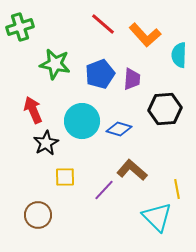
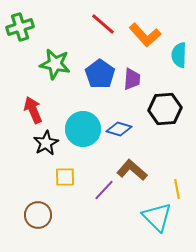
blue pentagon: rotated 16 degrees counterclockwise
cyan circle: moved 1 px right, 8 px down
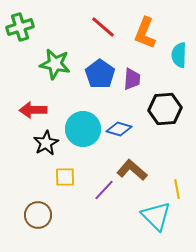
red line: moved 3 px down
orange L-shape: moved 2 px up; rotated 64 degrees clockwise
red arrow: rotated 68 degrees counterclockwise
cyan triangle: moved 1 px left, 1 px up
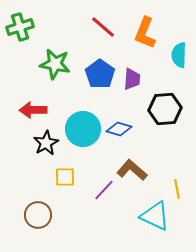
cyan triangle: moved 1 px left; rotated 20 degrees counterclockwise
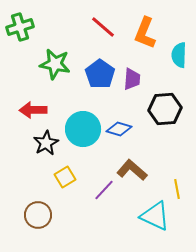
yellow square: rotated 30 degrees counterclockwise
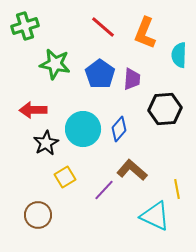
green cross: moved 5 px right, 1 px up
blue diamond: rotated 65 degrees counterclockwise
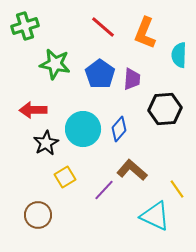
yellow line: rotated 24 degrees counterclockwise
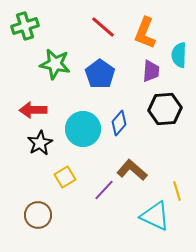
purple trapezoid: moved 19 px right, 8 px up
blue diamond: moved 6 px up
black star: moved 6 px left
yellow line: moved 2 px down; rotated 18 degrees clockwise
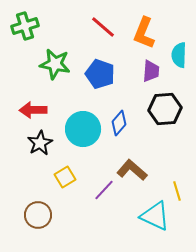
orange L-shape: moved 1 px left
blue pentagon: rotated 16 degrees counterclockwise
